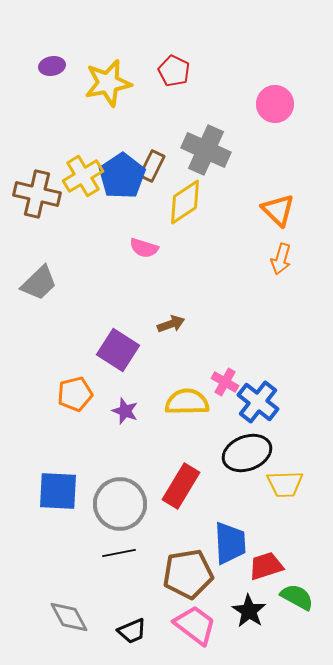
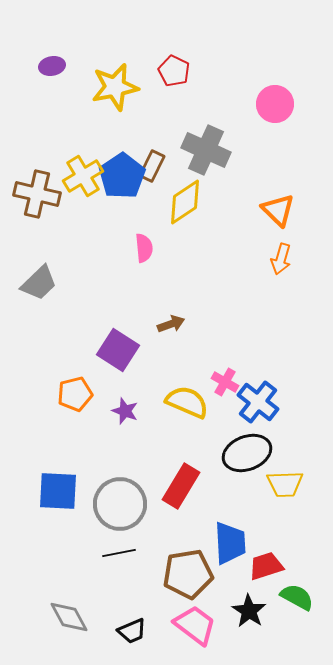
yellow star: moved 7 px right, 4 px down
pink semicircle: rotated 112 degrees counterclockwise
yellow semicircle: rotated 24 degrees clockwise
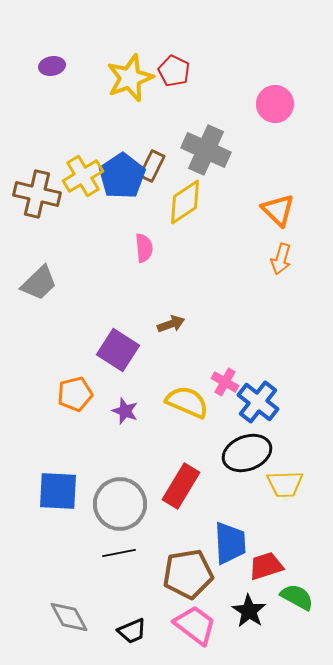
yellow star: moved 15 px right, 9 px up; rotated 9 degrees counterclockwise
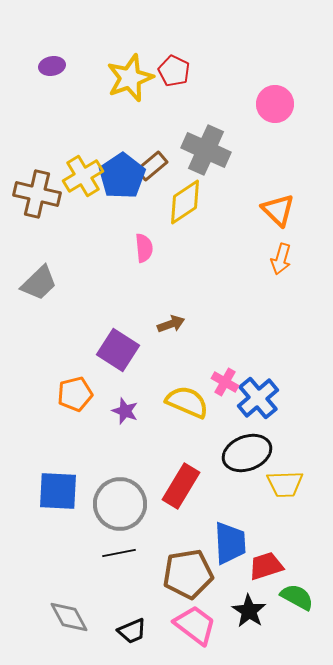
brown rectangle: rotated 24 degrees clockwise
blue cross: moved 4 px up; rotated 12 degrees clockwise
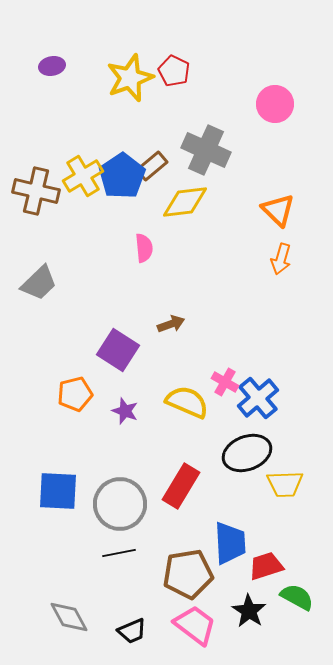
brown cross: moved 1 px left, 3 px up
yellow diamond: rotated 27 degrees clockwise
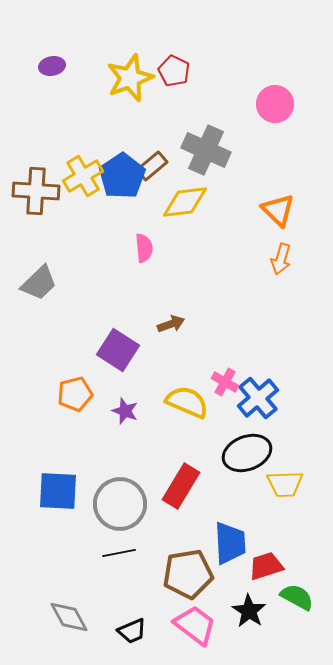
brown cross: rotated 9 degrees counterclockwise
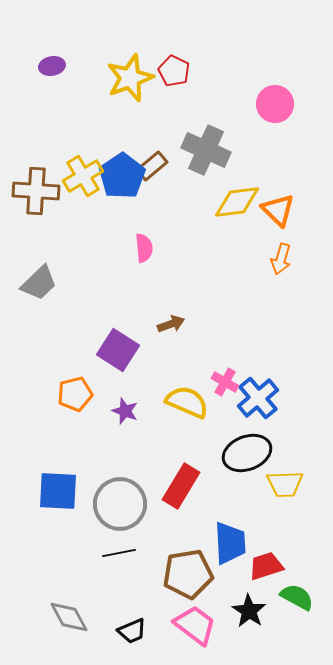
yellow diamond: moved 52 px right
